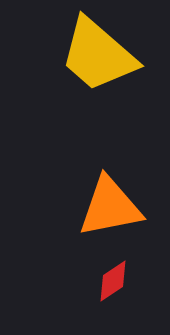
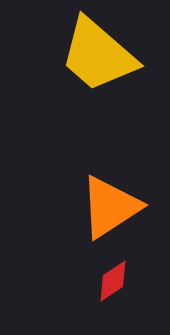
orange triangle: rotated 22 degrees counterclockwise
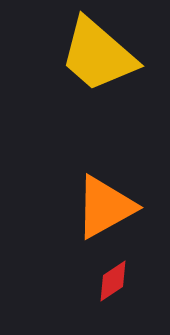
orange triangle: moved 5 px left; rotated 4 degrees clockwise
